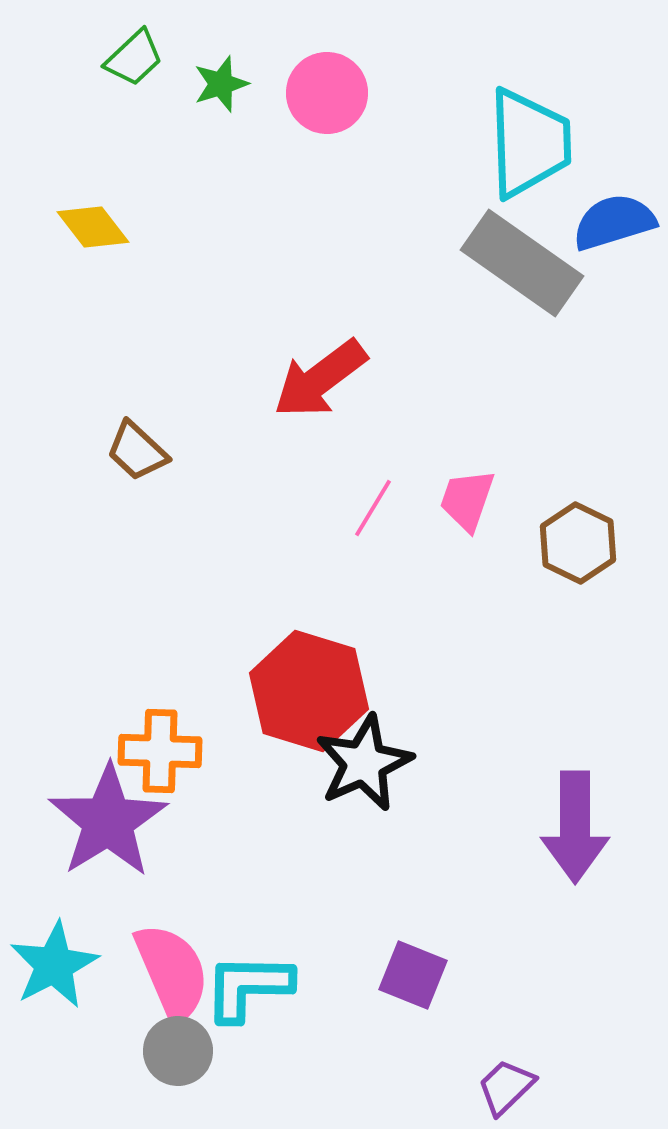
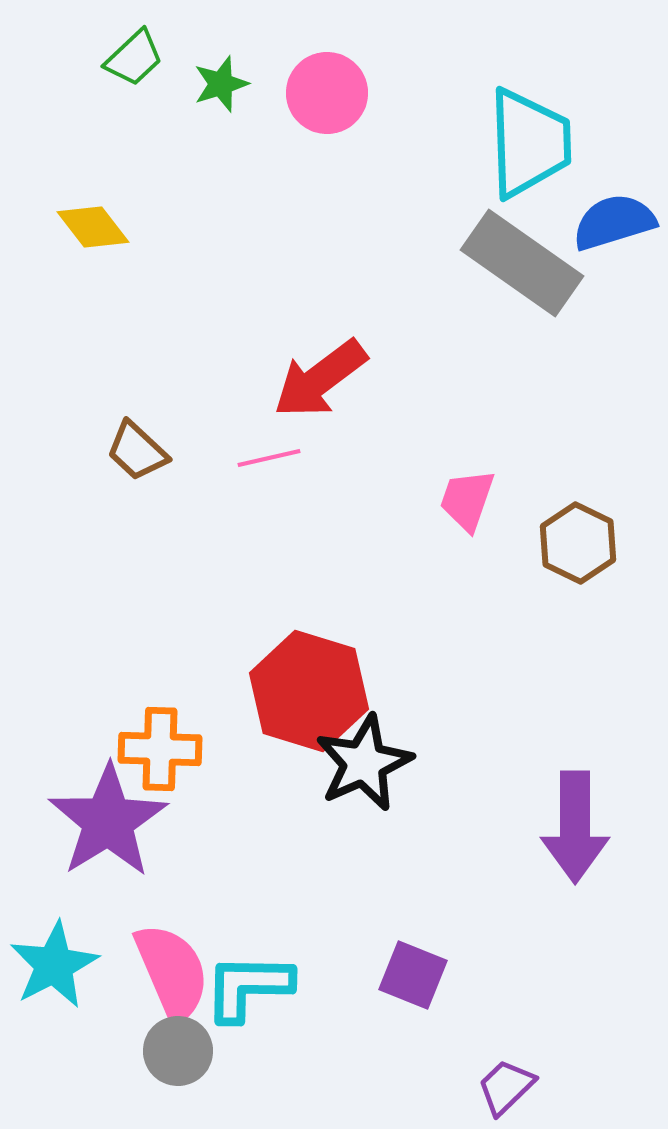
pink line: moved 104 px left, 50 px up; rotated 46 degrees clockwise
orange cross: moved 2 px up
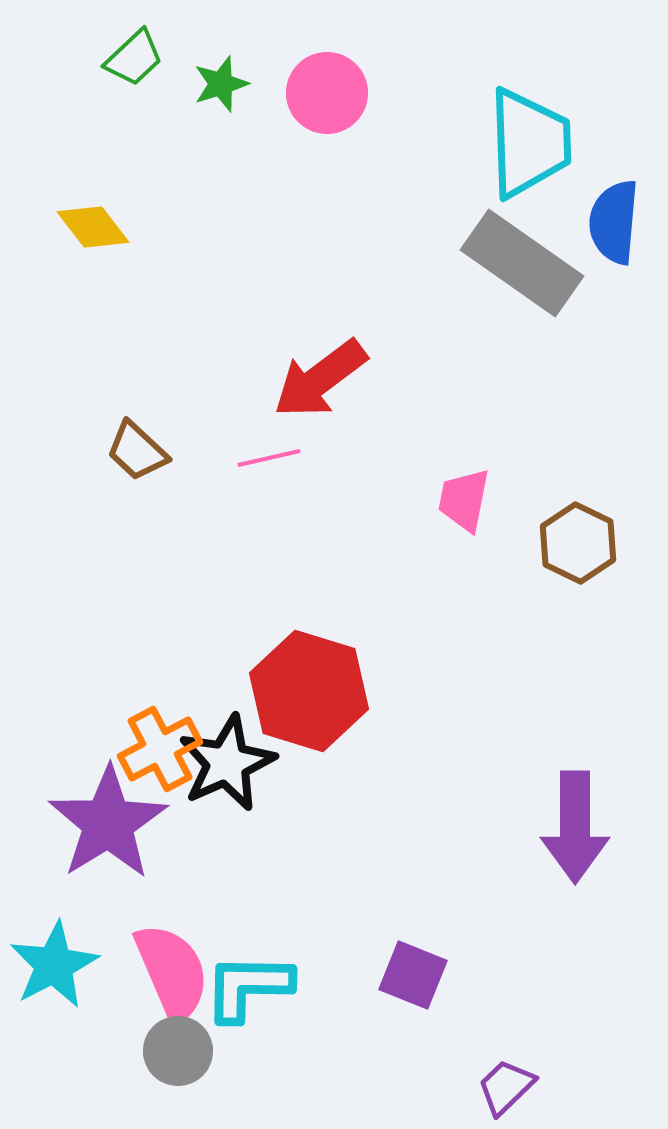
blue semicircle: rotated 68 degrees counterclockwise
pink trapezoid: moved 3 px left; rotated 8 degrees counterclockwise
orange cross: rotated 30 degrees counterclockwise
black star: moved 137 px left
purple star: moved 2 px down
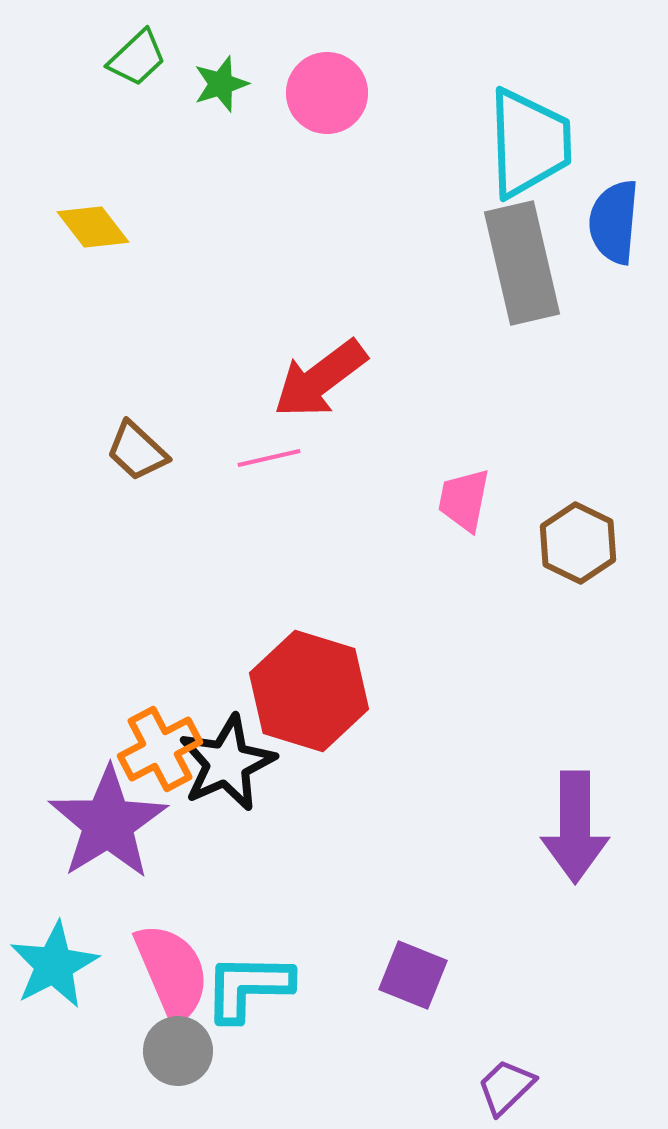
green trapezoid: moved 3 px right
gray rectangle: rotated 42 degrees clockwise
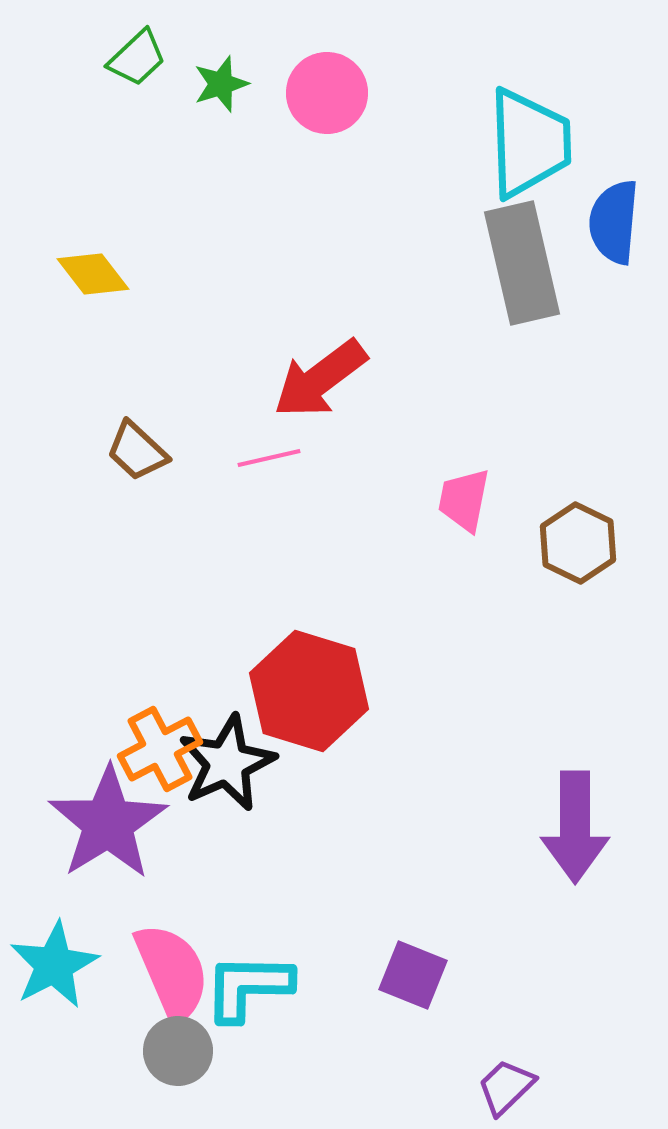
yellow diamond: moved 47 px down
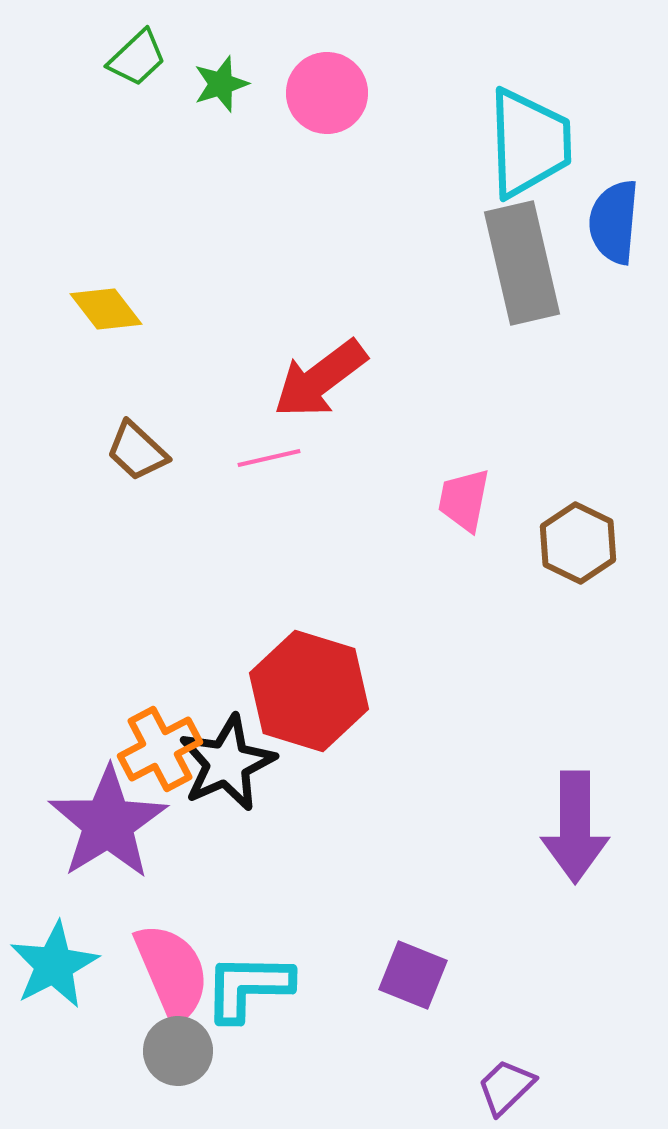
yellow diamond: moved 13 px right, 35 px down
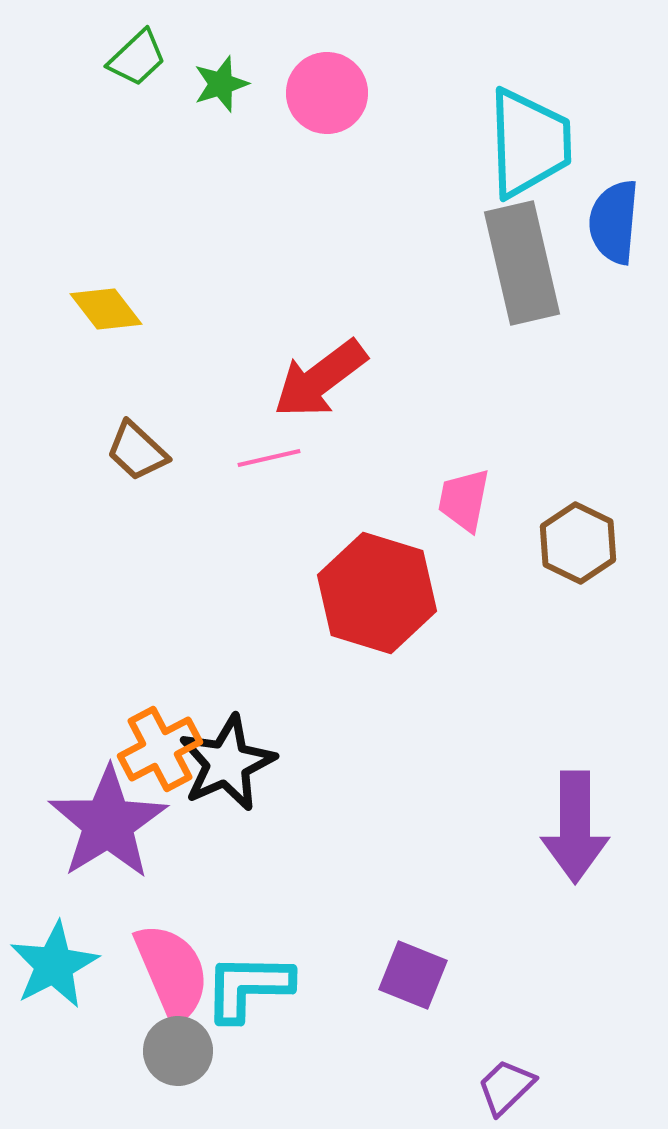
red hexagon: moved 68 px right, 98 px up
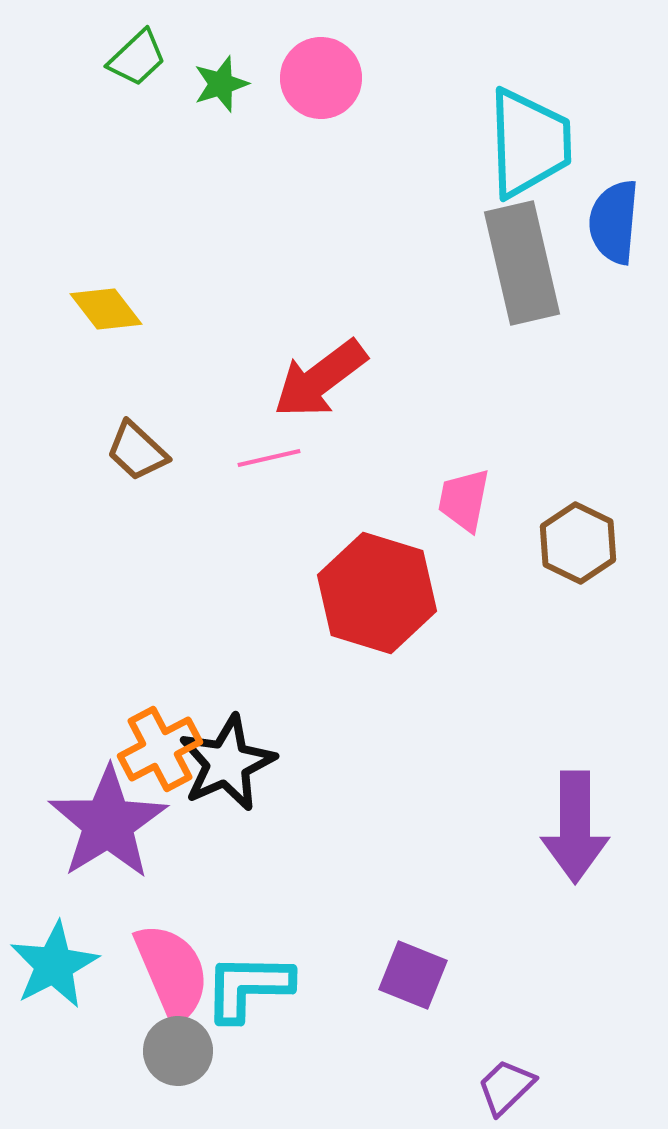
pink circle: moved 6 px left, 15 px up
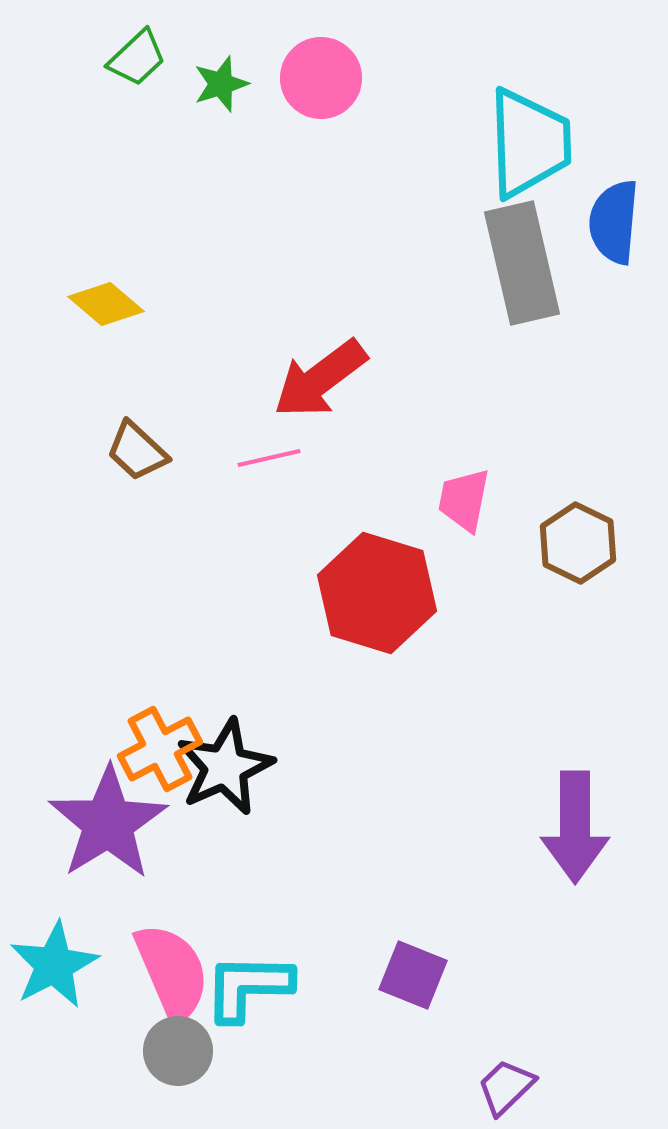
yellow diamond: moved 5 px up; rotated 12 degrees counterclockwise
black star: moved 2 px left, 4 px down
